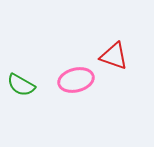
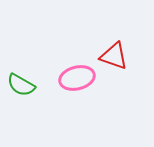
pink ellipse: moved 1 px right, 2 px up
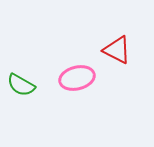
red triangle: moved 3 px right, 6 px up; rotated 8 degrees clockwise
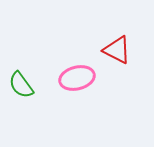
green semicircle: rotated 24 degrees clockwise
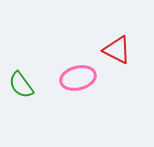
pink ellipse: moved 1 px right
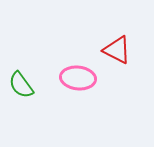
pink ellipse: rotated 20 degrees clockwise
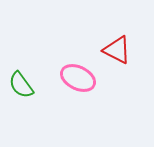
pink ellipse: rotated 20 degrees clockwise
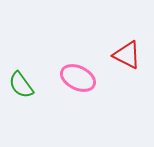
red triangle: moved 10 px right, 5 px down
